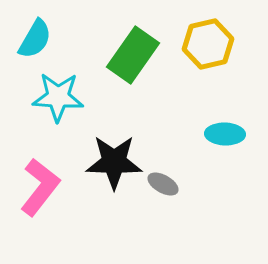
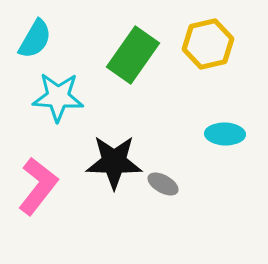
pink L-shape: moved 2 px left, 1 px up
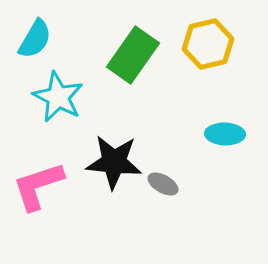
cyan star: rotated 24 degrees clockwise
black star: rotated 4 degrees clockwise
pink L-shape: rotated 146 degrees counterclockwise
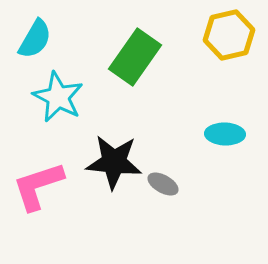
yellow hexagon: moved 21 px right, 9 px up
green rectangle: moved 2 px right, 2 px down
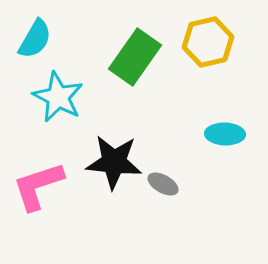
yellow hexagon: moved 21 px left, 7 px down
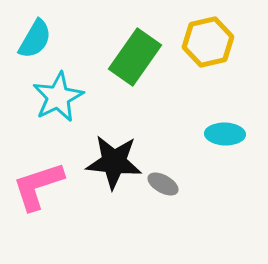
cyan star: rotated 18 degrees clockwise
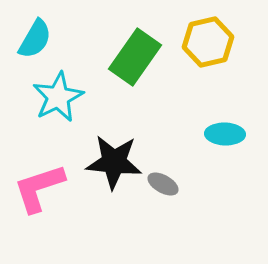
pink L-shape: moved 1 px right, 2 px down
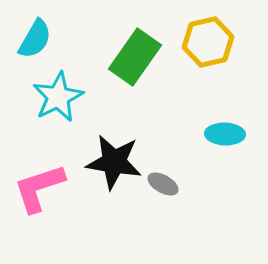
black star: rotated 4 degrees clockwise
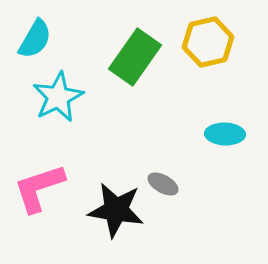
black star: moved 2 px right, 48 px down
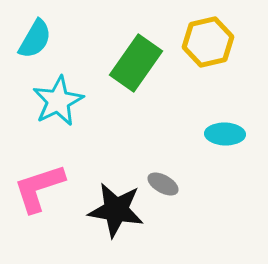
green rectangle: moved 1 px right, 6 px down
cyan star: moved 4 px down
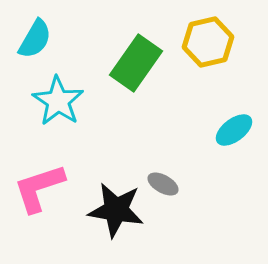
cyan star: rotated 12 degrees counterclockwise
cyan ellipse: moved 9 px right, 4 px up; rotated 39 degrees counterclockwise
